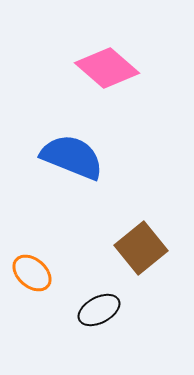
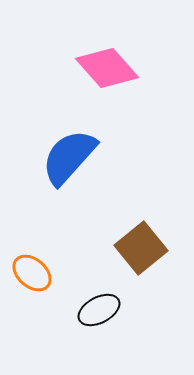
pink diamond: rotated 8 degrees clockwise
blue semicircle: moved 3 px left; rotated 70 degrees counterclockwise
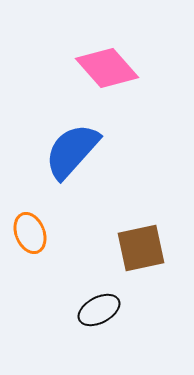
blue semicircle: moved 3 px right, 6 px up
brown square: rotated 27 degrees clockwise
orange ellipse: moved 2 px left, 40 px up; rotated 27 degrees clockwise
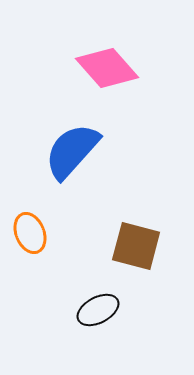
brown square: moved 5 px left, 2 px up; rotated 27 degrees clockwise
black ellipse: moved 1 px left
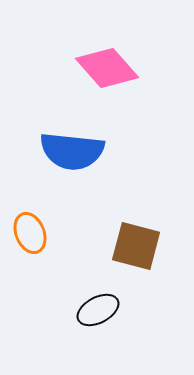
blue semicircle: rotated 126 degrees counterclockwise
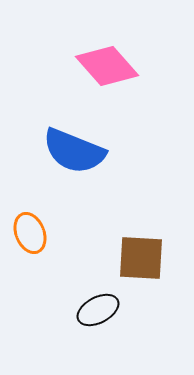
pink diamond: moved 2 px up
blue semicircle: moved 2 px right; rotated 16 degrees clockwise
brown square: moved 5 px right, 12 px down; rotated 12 degrees counterclockwise
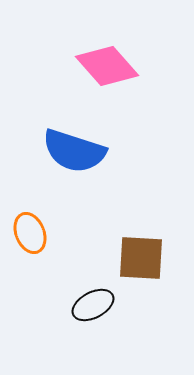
blue semicircle: rotated 4 degrees counterclockwise
black ellipse: moved 5 px left, 5 px up
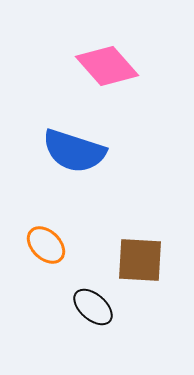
orange ellipse: moved 16 px right, 12 px down; rotated 24 degrees counterclockwise
brown square: moved 1 px left, 2 px down
black ellipse: moved 2 px down; rotated 69 degrees clockwise
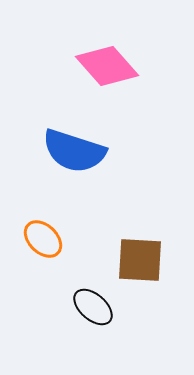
orange ellipse: moved 3 px left, 6 px up
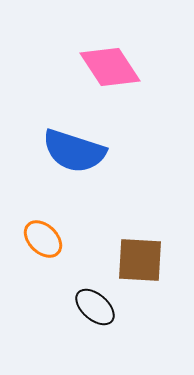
pink diamond: moved 3 px right, 1 px down; rotated 8 degrees clockwise
black ellipse: moved 2 px right
